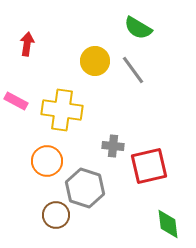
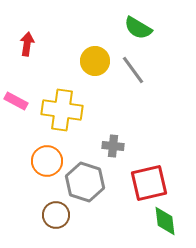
red square: moved 17 px down
gray hexagon: moved 6 px up
green diamond: moved 3 px left, 3 px up
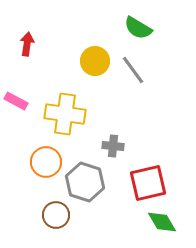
yellow cross: moved 3 px right, 4 px down
orange circle: moved 1 px left, 1 px down
red square: moved 1 px left
green diamond: moved 3 px left, 1 px down; rotated 24 degrees counterclockwise
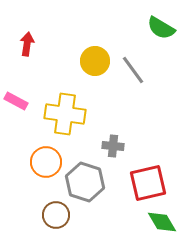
green semicircle: moved 23 px right
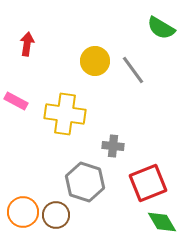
orange circle: moved 23 px left, 50 px down
red square: rotated 9 degrees counterclockwise
